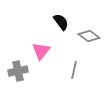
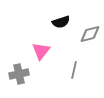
black semicircle: rotated 108 degrees clockwise
gray diamond: moved 1 px right, 2 px up; rotated 50 degrees counterclockwise
gray cross: moved 1 px right, 3 px down
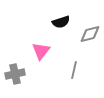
gray cross: moved 4 px left
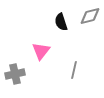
black semicircle: rotated 90 degrees clockwise
gray diamond: moved 18 px up
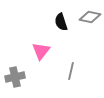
gray diamond: moved 1 px down; rotated 25 degrees clockwise
gray line: moved 3 px left, 1 px down
gray cross: moved 3 px down
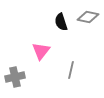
gray diamond: moved 2 px left
gray line: moved 1 px up
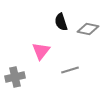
gray diamond: moved 12 px down
gray line: moved 1 px left; rotated 60 degrees clockwise
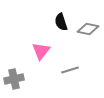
gray cross: moved 1 px left, 2 px down
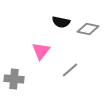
black semicircle: rotated 60 degrees counterclockwise
gray line: rotated 24 degrees counterclockwise
gray cross: rotated 18 degrees clockwise
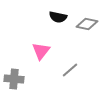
black semicircle: moved 3 px left, 5 px up
gray diamond: moved 1 px left, 5 px up
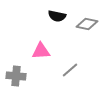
black semicircle: moved 1 px left, 1 px up
pink triangle: rotated 48 degrees clockwise
gray cross: moved 2 px right, 3 px up
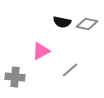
black semicircle: moved 5 px right, 6 px down
pink triangle: rotated 24 degrees counterclockwise
gray cross: moved 1 px left, 1 px down
